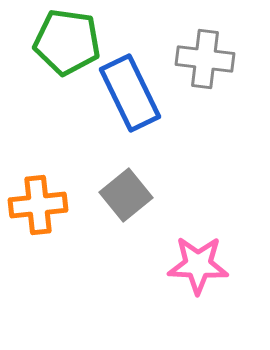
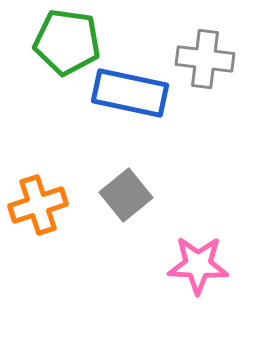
blue rectangle: rotated 52 degrees counterclockwise
orange cross: rotated 12 degrees counterclockwise
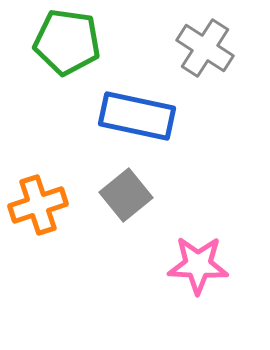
gray cross: moved 11 px up; rotated 26 degrees clockwise
blue rectangle: moved 7 px right, 23 px down
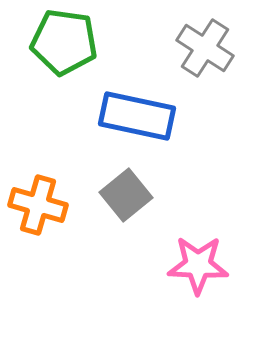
green pentagon: moved 3 px left
orange cross: rotated 34 degrees clockwise
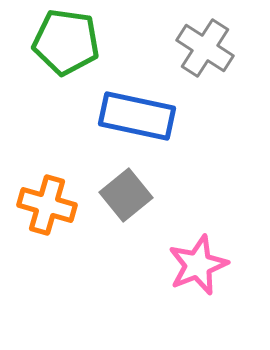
green pentagon: moved 2 px right
orange cross: moved 9 px right
pink star: rotated 24 degrees counterclockwise
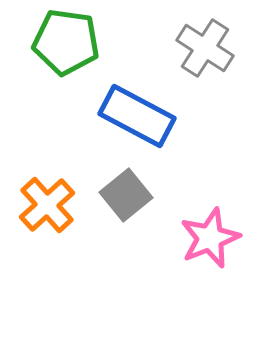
blue rectangle: rotated 16 degrees clockwise
orange cross: rotated 32 degrees clockwise
pink star: moved 12 px right, 27 px up
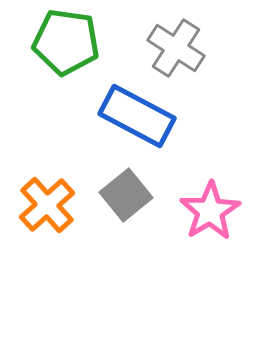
gray cross: moved 29 px left
pink star: moved 27 px up; rotated 10 degrees counterclockwise
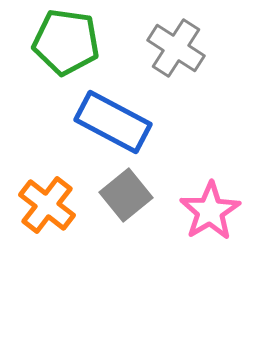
blue rectangle: moved 24 px left, 6 px down
orange cross: rotated 10 degrees counterclockwise
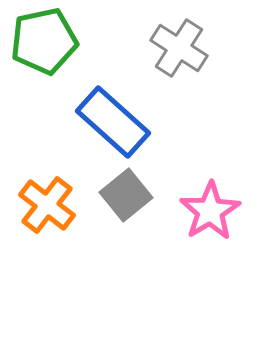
green pentagon: moved 22 px left, 1 px up; rotated 20 degrees counterclockwise
gray cross: moved 3 px right
blue rectangle: rotated 14 degrees clockwise
